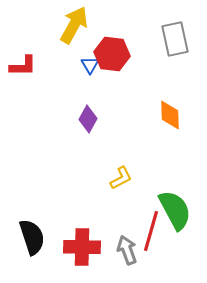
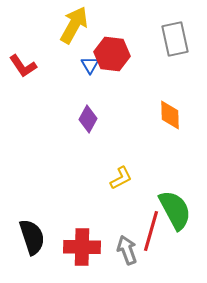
red L-shape: rotated 56 degrees clockwise
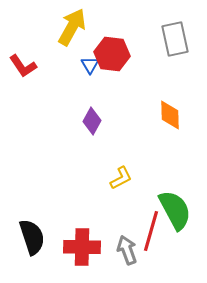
yellow arrow: moved 2 px left, 2 px down
purple diamond: moved 4 px right, 2 px down
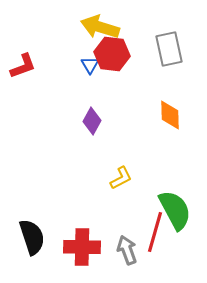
yellow arrow: moved 28 px right; rotated 102 degrees counterclockwise
gray rectangle: moved 6 px left, 10 px down
red L-shape: rotated 76 degrees counterclockwise
red line: moved 4 px right, 1 px down
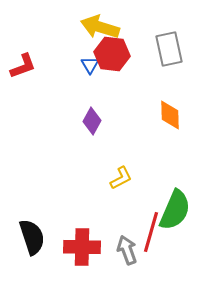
green semicircle: rotated 51 degrees clockwise
red line: moved 4 px left
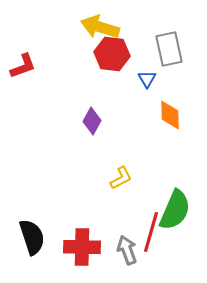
blue triangle: moved 57 px right, 14 px down
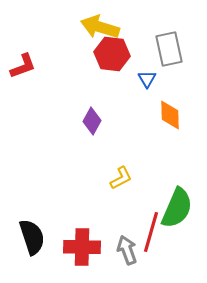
green semicircle: moved 2 px right, 2 px up
